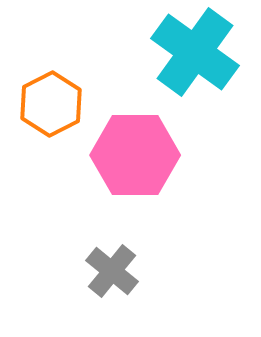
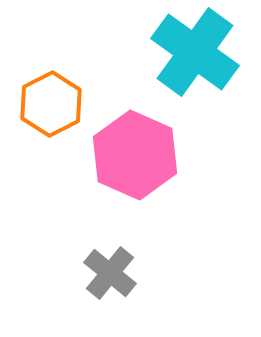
pink hexagon: rotated 24 degrees clockwise
gray cross: moved 2 px left, 2 px down
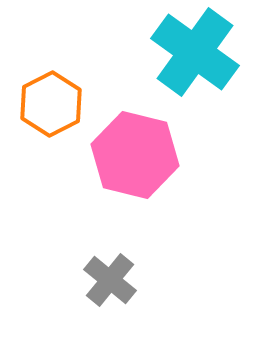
pink hexagon: rotated 10 degrees counterclockwise
gray cross: moved 7 px down
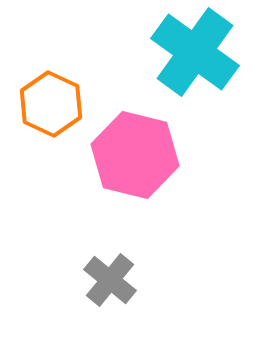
orange hexagon: rotated 8 degrees counterclockwise
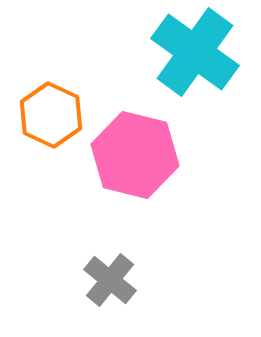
orange hexagon: moved 11 px down
